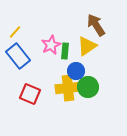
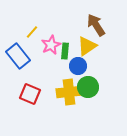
yellow line: moved 17 px right
blue circle: moved 2 px right, 5 px up
yellow cross: moved 1 px right, 4 px down
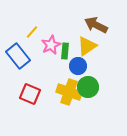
brown arrow: rotated 30 degrees counterclockwise
yellow cross: rotated 25 degrees clockwise
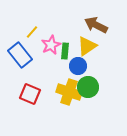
blue rectangle: moved 2 px right, 1 px up
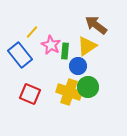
brown arrow: rotated 10 degrees clockwise
pink star: rotated 18 degrees counterclockwise
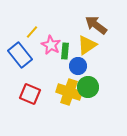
yellow triangle: moved 1 px up
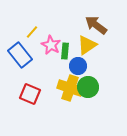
yellow cross: moved 1 px right, 4 px up
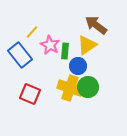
pink star: moved 1 px left
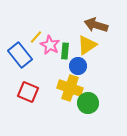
brown arrow: rotated 20 degrees counterclockwise
yellow line: moved 4 px right, 5 px down
green circle: moved 16 px down
red square: moved 2 px left, 2 px up
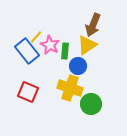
brown arrow: moved 3 px left; rotated 85 degrees counterclockwise
blue rectangle: moved 7 px right, 4 px up
green circle: moved 3 px right, 1 px down
